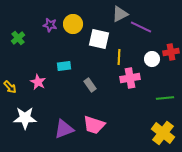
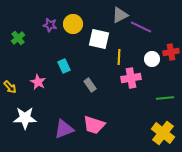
gray triangle: moved 1 px down
cyan rectangle: rotated 72 degrees clockwise
pink cross: moved 1 px right
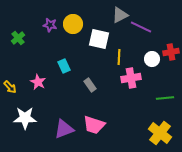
yellow cross: moved 3 px left
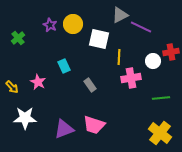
purple star: rotated 16 degrees clockwise
white circle: moved 1 px right, 2 px down
yellow arrow: moved 2 px right
green line: moved 4 px left
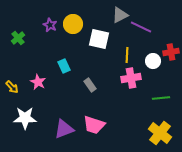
yellow line: moved 8 px right, 2 px up
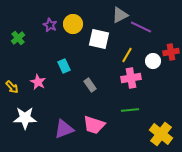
yellow line: rotated 28 degrees clockwise
green line: moved 31 px left, 12 px down
yellow cross: moved 1 px right, 1 px down
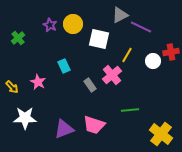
pink cross: moved 19 px left, 3 px up; rotated 30 degrees counterclockwise
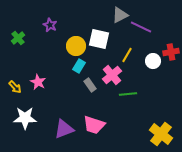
yellow circle: moved 3 px right, 22 px down
cyan rectangle: moved 15 px right; rotated 56 degrees clockwise
yellow arrow: moved 3 px right
green line: moved 2 px left, 16 px up
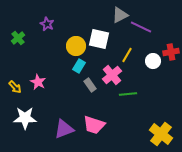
purple star: moved 3 px left, 1 px up
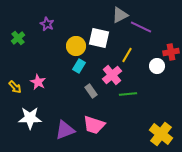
white square: moved 1 px up
white circle: moved 4 px right, 5 px down
gray rectangle: moved 1 px right, 6 px down
white star: moved 5 px right
purple triangle: moved 1 px right, 1 px down
